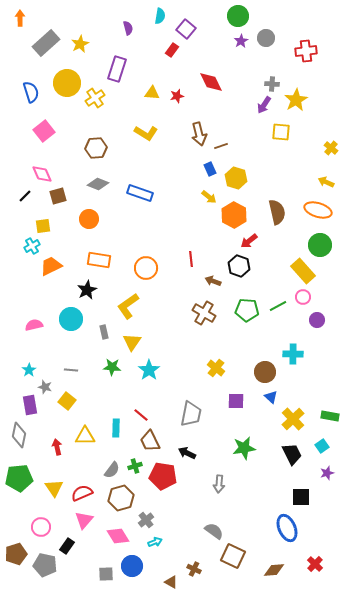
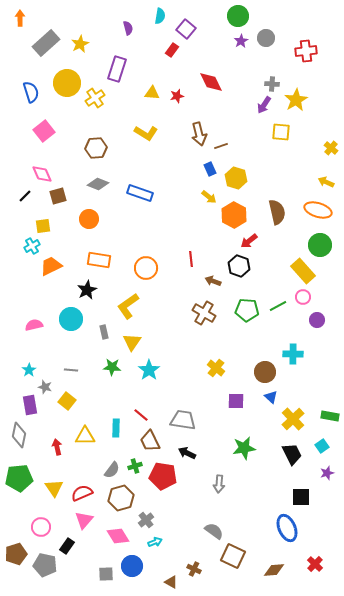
gray trapezoid at (191, 414): moved 8 px left, 6 px down; rotated 92 degrees counterclockwise
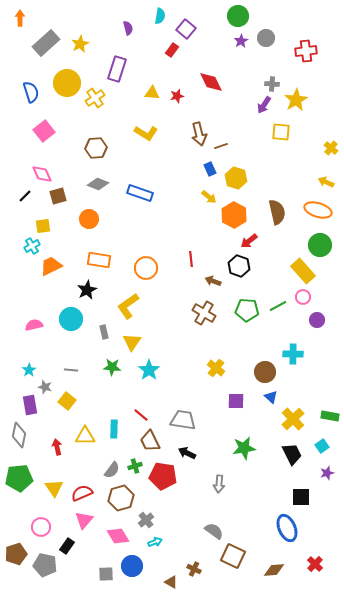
cyan rectangle at (116, 428): moved 2 px left, 1 px down
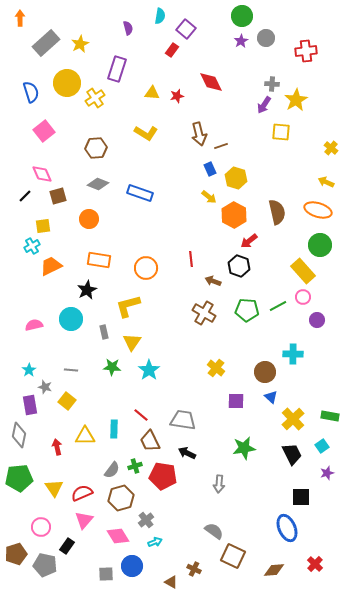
green circle at (238, 16): moved 4 px right
yellow L-shape at (128, 306): rotated 20 degrees clockwise
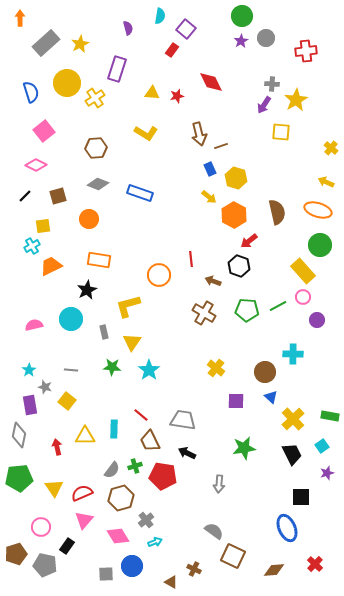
pink diamond at (42, 174): moved 6 px left, 9 px up; rotated 40 degrees counterclockwise
orange circle at (146, 268): moved 13 px right, 7 px down
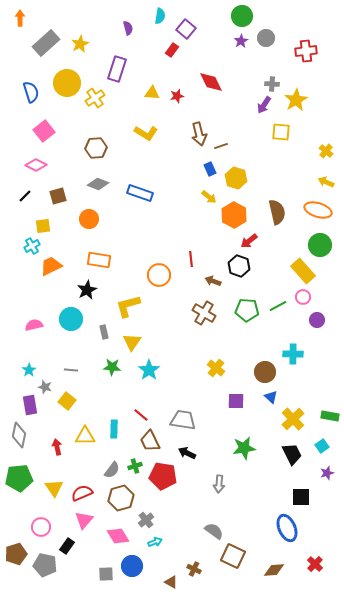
yellow cross at (331, 148): moved 5 px left, 3 px down
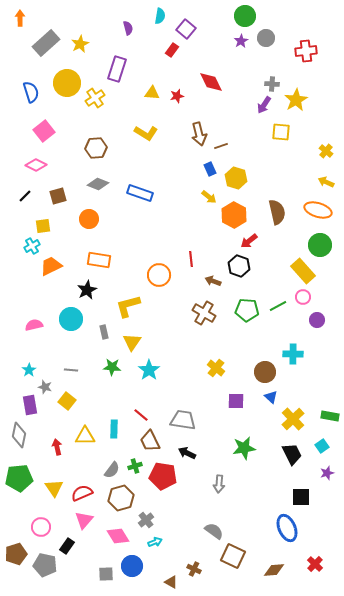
green circle at (242, 16): moved 3 px right
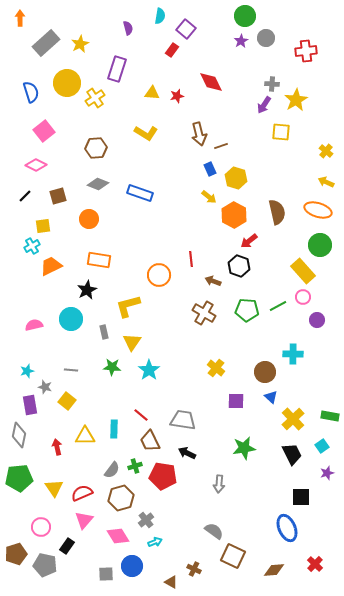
cyan star at (29, 370): moved 2 px left, 1 px down; rotated 16 degrees clockwise
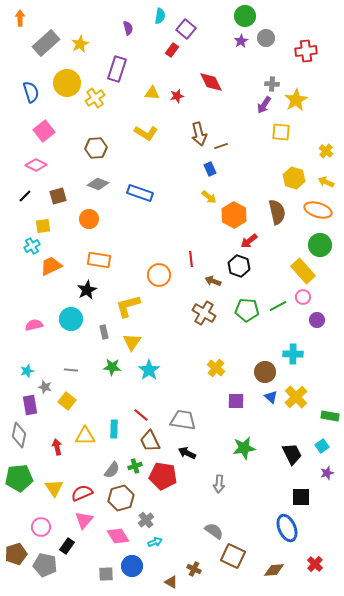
yellow hexagon at (236, 178): moved 58 px right
yellow cross at (293, 419): moved 3 px right, 22 px up
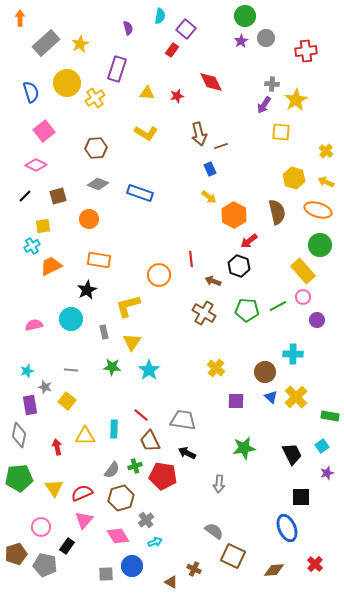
yellow triangle at (152, 93): moved 5 px left
